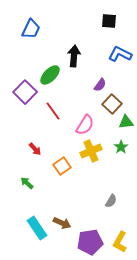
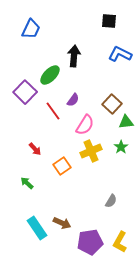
purple semicircle: moved 27 px left, 15 px down
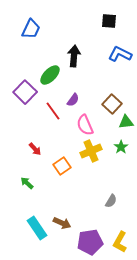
pink semicircle: rotated 125 degrees clockwise
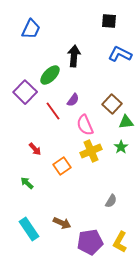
cyan rectangle: moved 8 px left, 1 px down
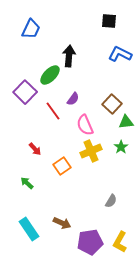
black arrow: moved 5 px left
purple semicircle: moved 1 px up
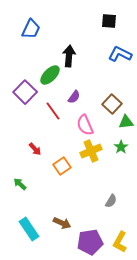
purple semicircle: moved 1 px right, 2 px up
green arrow: moved 7 px left, 1 px down
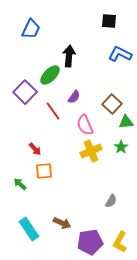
orange square: moved 18 px left, 5 px down; rotated 30 degrees clockwise
